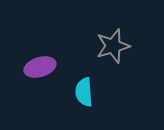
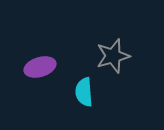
gray star: moved 10 px down
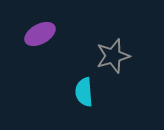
purple ellipse: moved 33 px up; rotated 12 degrees counterclockwise
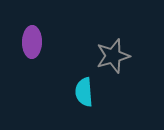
purple ellipse: moved 8 px left, 8 px down; rotated 60 degrees counterclockwise
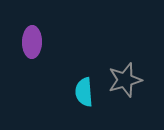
gray star: moved 12 px right, 24 px down
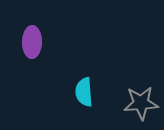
gray star: moved 16 px right, 23 px down; rotated 12 degrees clockwise
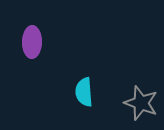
gray star: rotated 24 degrees clockwise
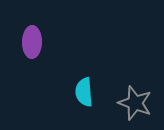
gray star: moved 6 px left
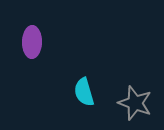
cyan semicircle: rotated 12 degrees counterclockwise
